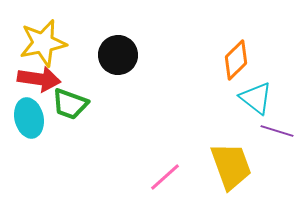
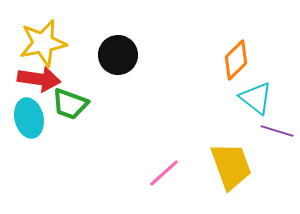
pink line: moved 1 px left, 4 px up
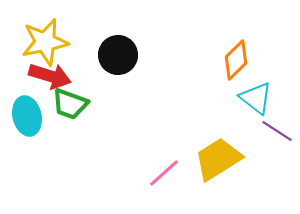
yellow star: moved 2 px right, 1 px up
red arrow: moved 11 px right, 3 px up; rotated 9 degrees clockwise
cyan ellipse: moved 2 px left, 2 px up
purple line: rotated 16 degrees clockwise
yellow trapezoid: moved 13 px left, 7 px up; rotated 102 degrees counterclockwise
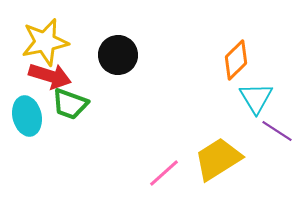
cyan triangle: rotated 21 degrees clockwise
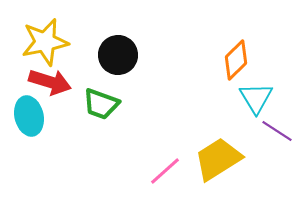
red arrow: moved 6 px down
green trapezoid: moved 31 px right
cyan ellipse: moved 2 px right
pink line: moved 1 px right, 2 px up
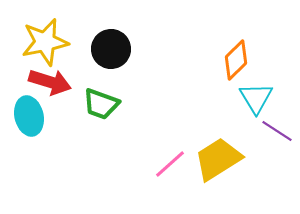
black circle: moved 7 px left, 6 px up
pink line: moved 5 px right, 7 px up
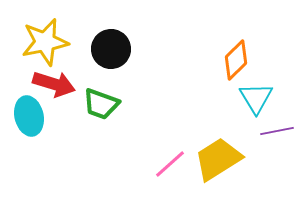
red arrow: moved 4 px right, 2 px down
purple line: rotated 44 degrees counterclockwise
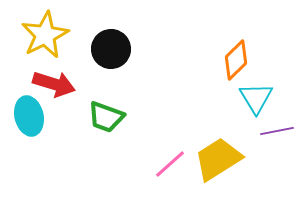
yellow star: moved 7 px up; rotated 15 degrees counterclockwise
green trapezoid: moved 5 px right, 13 px down
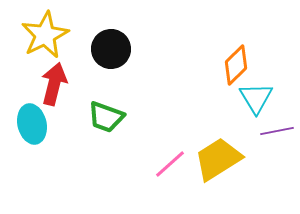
orange diamond: moved 5 px down
red arrow: rotated 93 degrees counterclockwise
cyan ellipse: moved 3 px right, 8 px down
